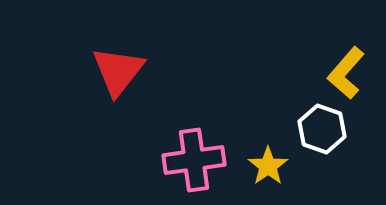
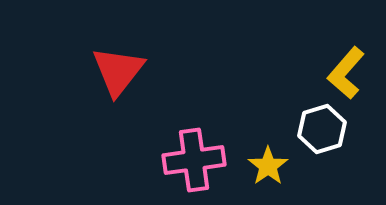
white hexagon: rotated 24 degrees clockwise
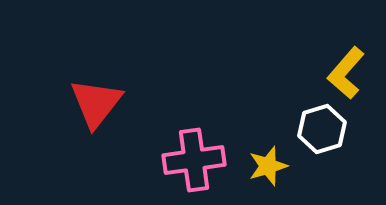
red triangle: moved 22 px left, 32 px down
yellow star: rotated 18 degrees clockwise
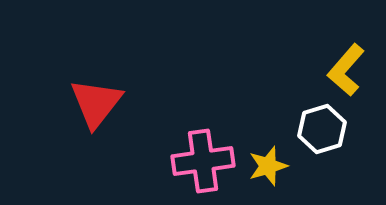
yellow L-shape: moved 3 px up
pink cross: moved 9 px right, 1 px down
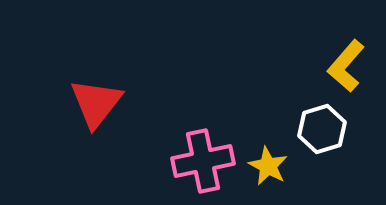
yellow L-shape: moved 4 px up
pink cross: rotated 4 degrees counterclockwise
yellow star: rotated 27 degrees counterclockwise
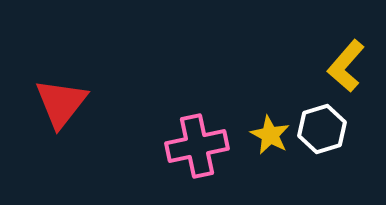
red triangle: moved 35 px left
pink cross: moved 6 px left, 15 px up
yellow star: moved 2 px right, 31 px up
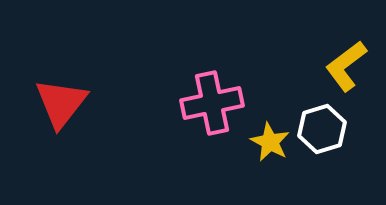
yellow L-shape: rotated 12 degrees clockwise
yellow star: moved 7 px down
pink cross: moved 15 px right, 43 px up
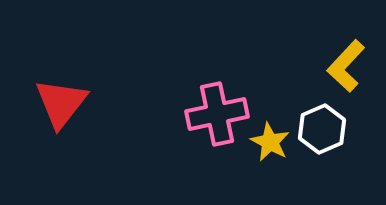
yellow L-shape: rotated 10 degrees counterclockwise
pink cross: moved 5 px right, 11 px down
white hexagon: rotated 6 degrees counterclockwise
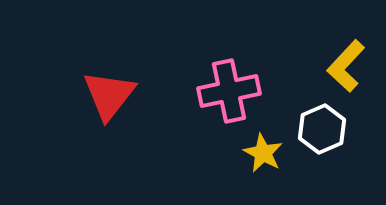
red triangle: moved 48 px right, 8 px up
pink cross: moved 12 px right, 23 px up
yellow star: moved 7 px left, 11 px down
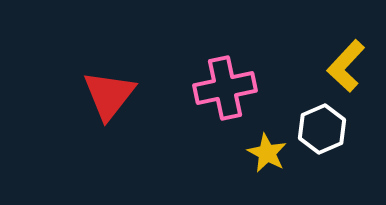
pink cross: moved 4 px left, 3 px up
yellow star: moved 4 px right
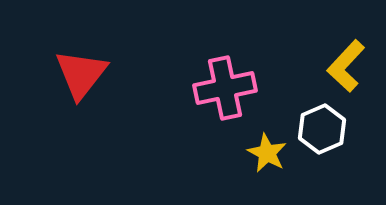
red triangle: moved 28 px left, 21 px up
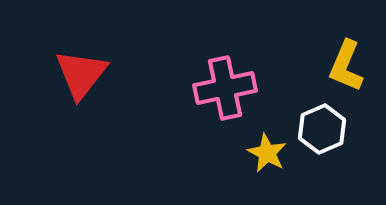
yellow L-shape: rotated 20 degrees counterclockwise
